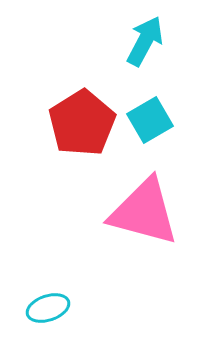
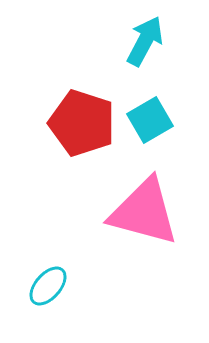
red pentagon: rotated 22 degrees counterclockwise
cyan ellipse: moved 22 px up; rotated 30 degrees counterclockwise
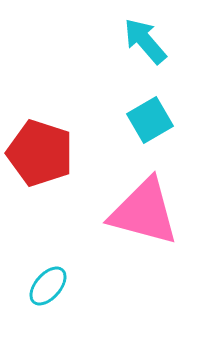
cyan arrow: rotated 69 degrees counterclockwise
red pentagon: moved 42 px left, 30 px down
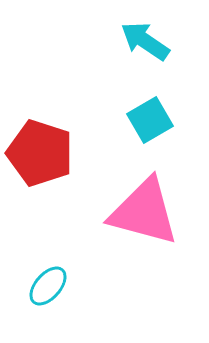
cyan arrow: rotated 15 degrees counterclockwise
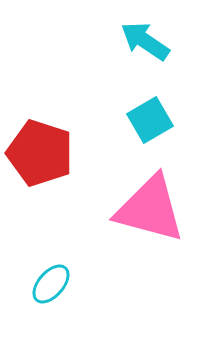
pink triangle: moved 6 px right, 3 px up
cyan ellipse: moved 3 px right, 2 px up
